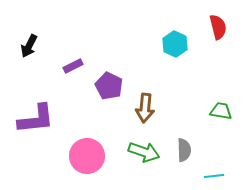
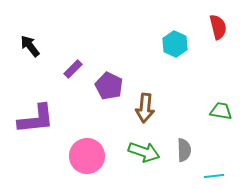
black arrow: moved 1 px right; rotated 115 degrees clockwise
purple rectangle: moved 3 px down; rotated 18 degrees counterclockwise
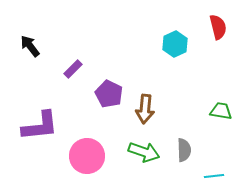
cyan hexagon: rotated 10 degrees clockwise
purple pentagon: moved 8 px down
brown arrow: moved 1 px down
purple L-shape: moved 4 px right, 7 px down
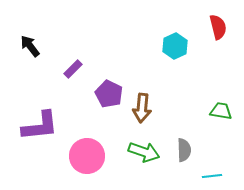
cyan hexagon: moved 2 px down
brown arrow: moved 3 px left, 1 px up
cyan line: moved 2 px left
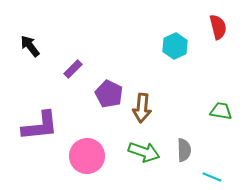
cyan line: moved 1 px down; rotated 30 degrees clockwise
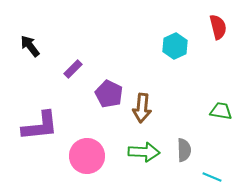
green arrow: rotated 16 degrees counterclockwise
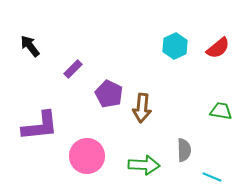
red semicircle: moved 21 px down; rotated 65 degrees clockwise
green arrow: moved 13 px down
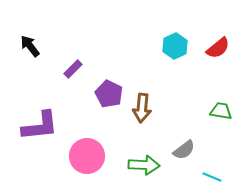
gray semicircle: rotated 55 degrees clockwise
